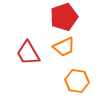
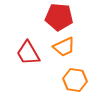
red pentagon: moved 5 px left; rotated 24 degrees clockwise
orange hexagon: moved 2 px left, 1 px up
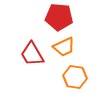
red trapezoid: moved 4 px right, 1 px down
orange hexagon: moved 3 px up
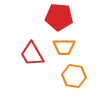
orange trapezoid: rotated 25 degrees clockwise
orange hexagon: moved 1 px left, 1 px up
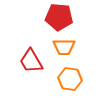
red trapezoid: moved 1 px left, 7 px down
orange hexagon: moved 4 px left, 3 px down
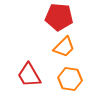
orange trapezoid: rotated 45 degrees counterclockwise
red trapezoid: moved 2 px left, 14 px down
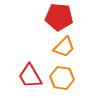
red trapezoid: moved 1 px right, 1 px down
orange hexagon: moved 8 px left, 1 px up
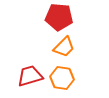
red trapezoid: rotated 104 degrees clockwise
